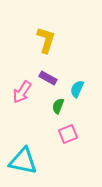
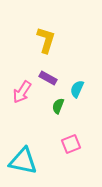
pink square: moved 3 px right, 10 px down
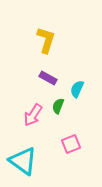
pink arrow: moved 11 px right, 23 px down
cyan triangle: rotated 24 degrees clockwise
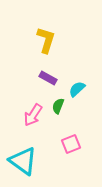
cyan semicircle: rotated 24 degrees clockwise
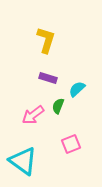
purple rectangle: rotated 12 degrees counterclockwise
pink arrow: rotated 20 degrees clockwise
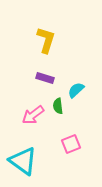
purple rectangle: moved 3 px left
cyan semicircle: moved 1 px left, 1 px down
green semicircle: rotated 28 degrees counterclockwise
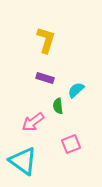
pink arrow: moved 7 px down
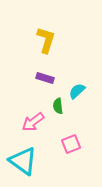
cyan semicircle: moved 1 px right, 1 px down
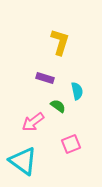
yellow L-shape: moved 14 px right, 2 px down
cyan semicircle: rotated 120 degrees clockwise
green semicircle: rotated 133 degrees clockwise
